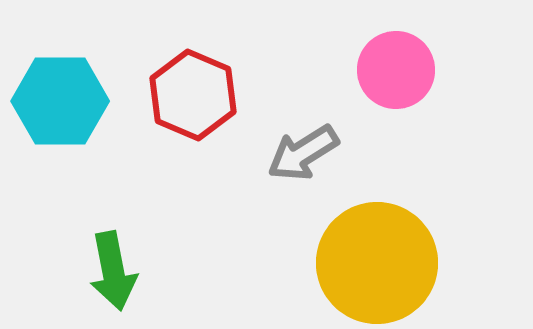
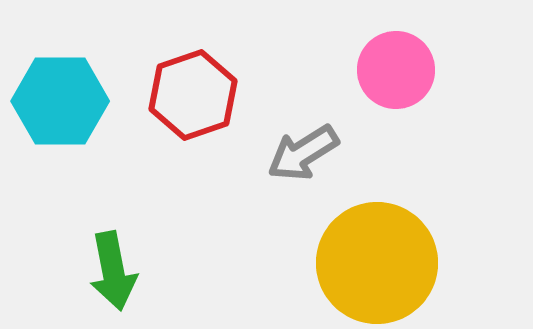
red hexagon: rotated 18 degrees clockwise
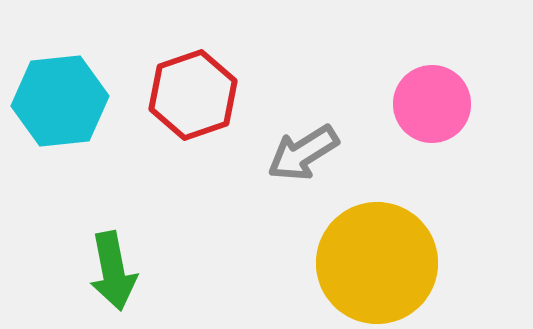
pink circle: moved 36 px right, 34 px down
cyan hexagon: rotated 6 degrees counterclockwise
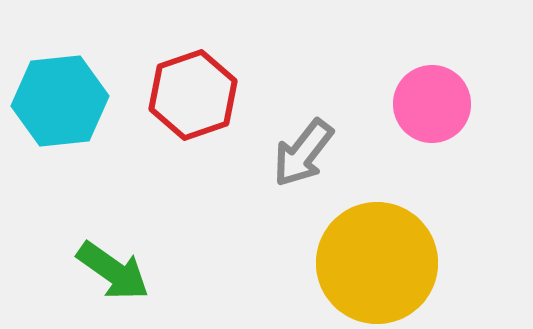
gray arrow: rotated 20 degrees counterclockwise
green arrow: rotated 44 degrees counterclockwise
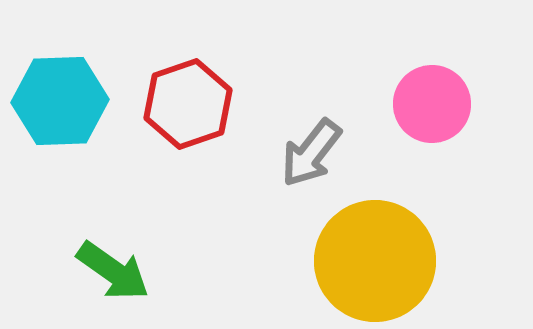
red hexagon: moved 5 px left, 9 px down
cyan hexagon: rotated 4 degrees clockwise
gray arrow: moved 8 px right
yellow circle: moved 2 px left, 2 px up
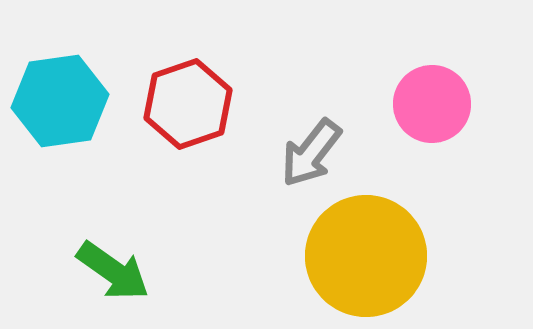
cyan hexagon: rotated 6 degrees counterclockwise
yellow circle: moved 9 px left, 5 px up
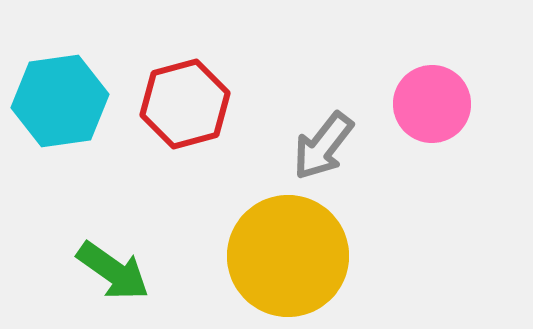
red hexagon: moved 3 px left; rotated 4 degrees clockwise
gray arrow: moved 12 px right, 7 px up
yellow circle: moved 78 px left
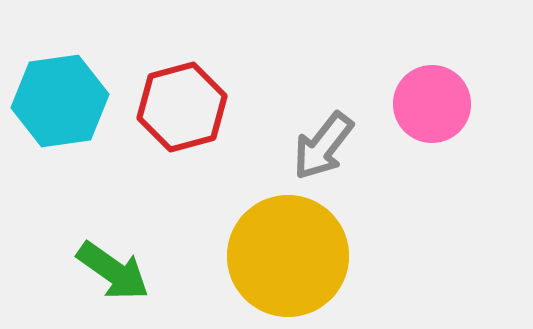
red hexagon: moved 3 px left, 3 px down
